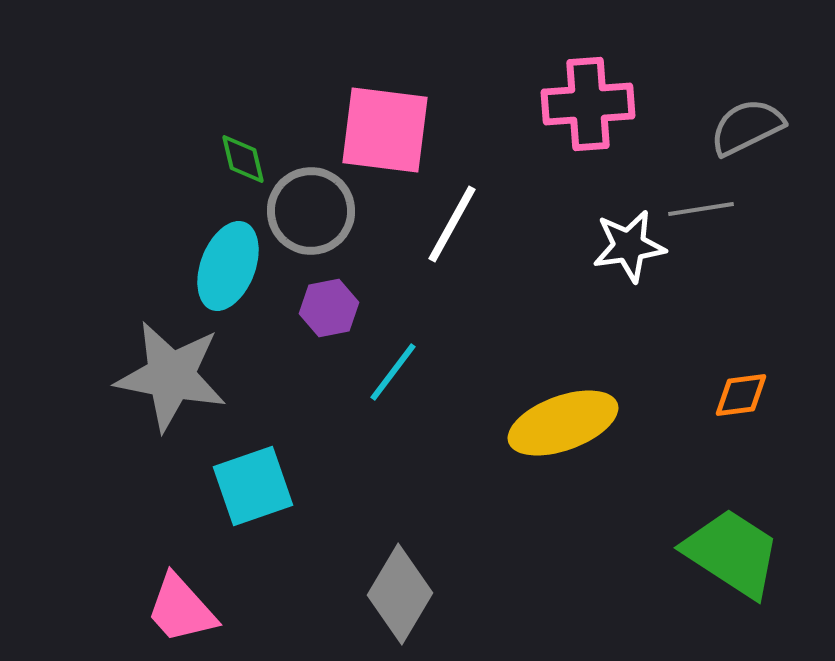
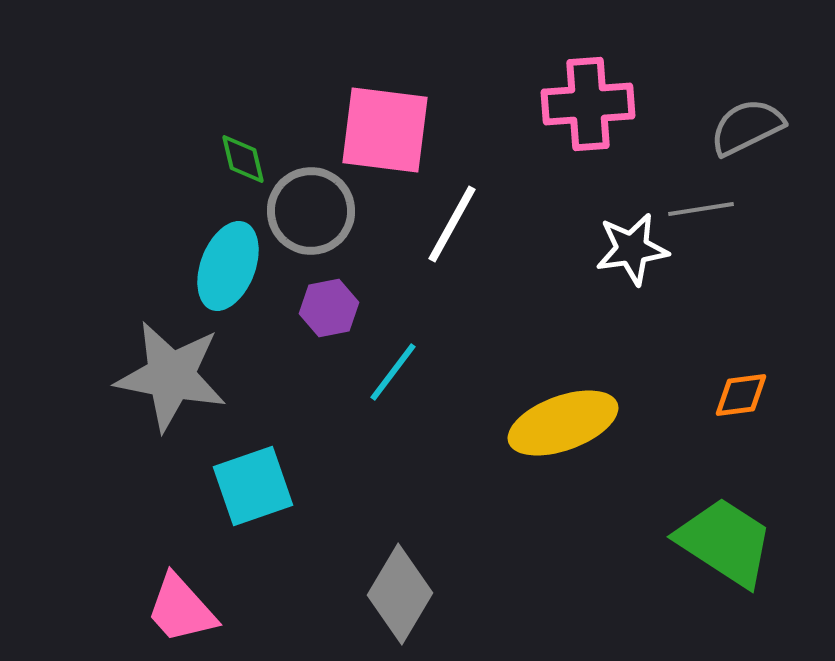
white star: moved 3 px right, 3 px down
green trapezoid: moved 7 px left, 11 px up
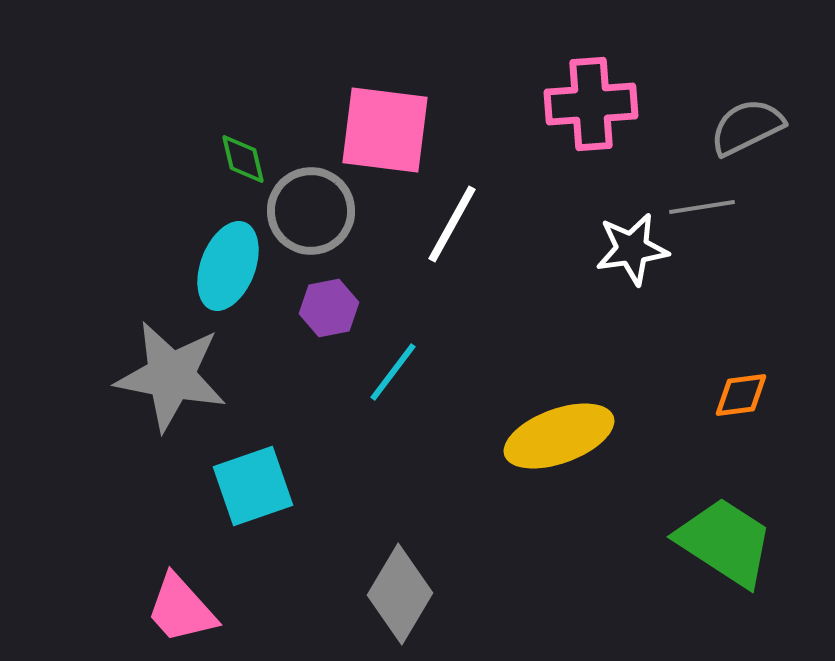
pink cross: moved 3 px right
gray line: moved 1 px right, 2 px up
yellow ellipse: moved 4 px left, 13 px down
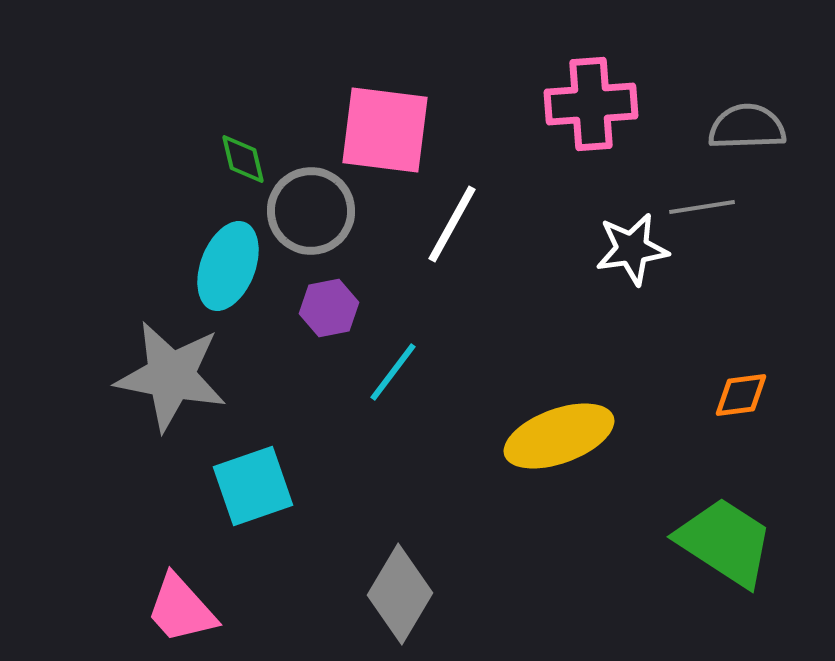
gray semicircle: rotated 24 degrees clockwise
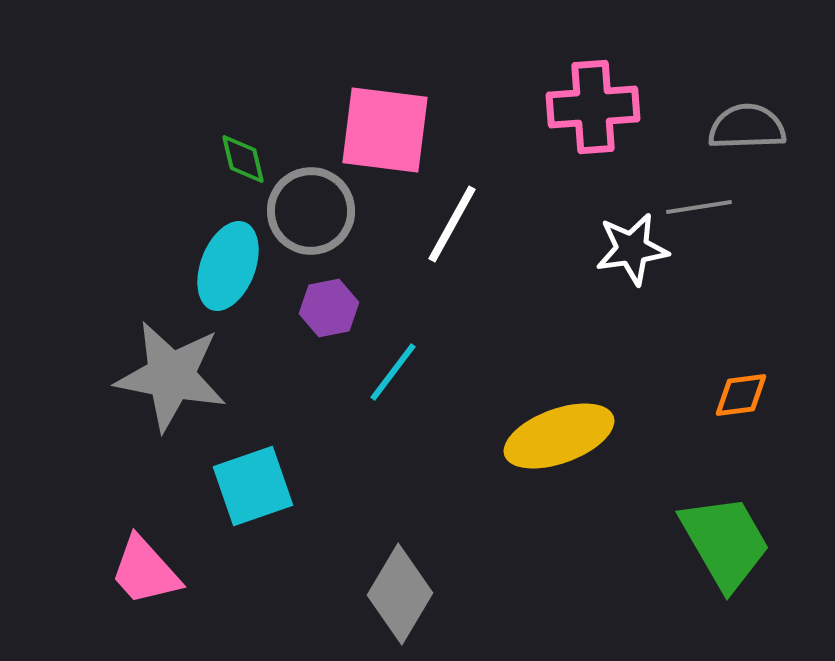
pink cross: moved 2 px right, 3 px down
gray line: moved 3 px left
green trapezoid: rotated 27 degrees clockwise
pink trapezoid: moved 36 px left, 38 px up
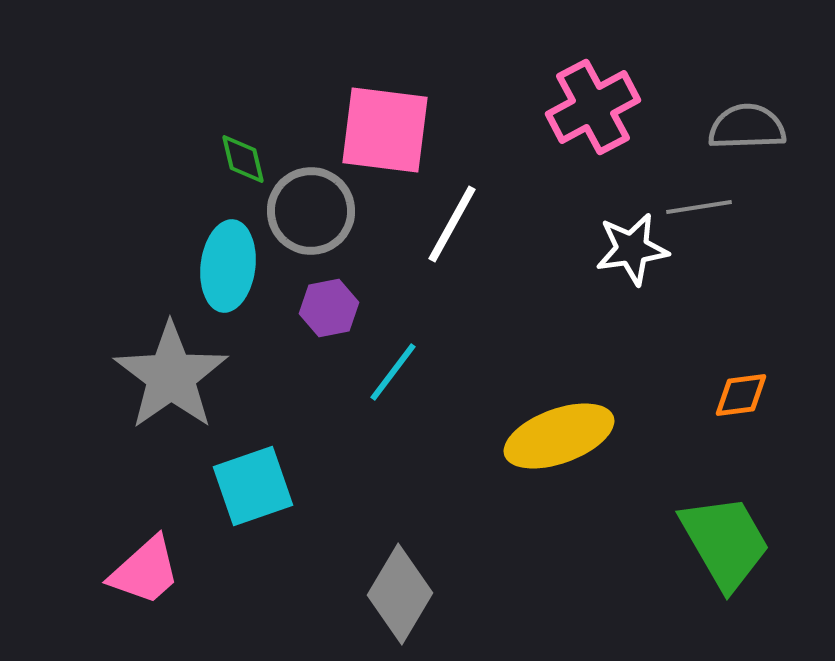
pink cross: rotated 24 degrees counterclockwise
cyan ellipse: rotated 14 degrees counterclockwise
gray star: rotated 26 degrees clockwise
pink trapezoid: rotated 90 degrees counterclockwise
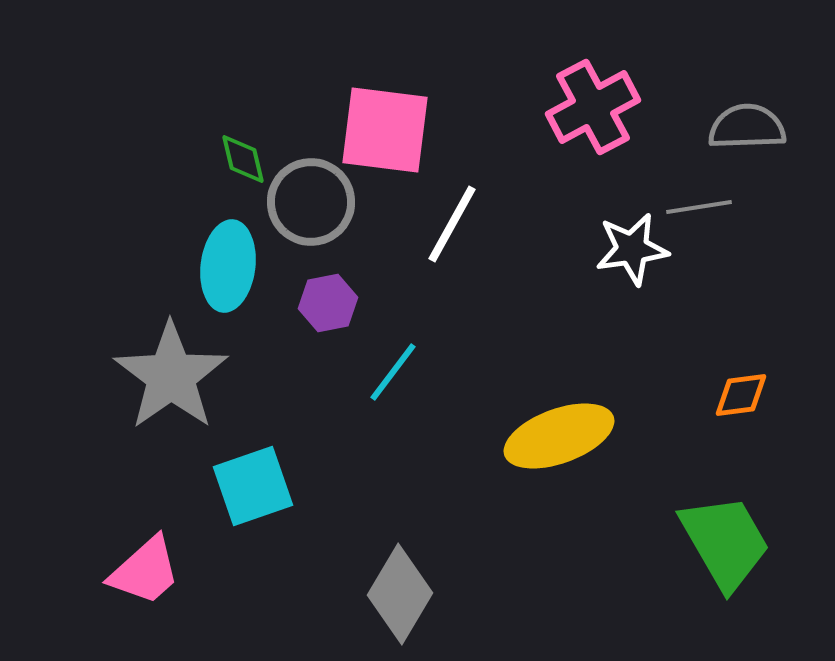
gray circle: moved 9 px up
purple hexagon: moved 1 px left, 5 px up
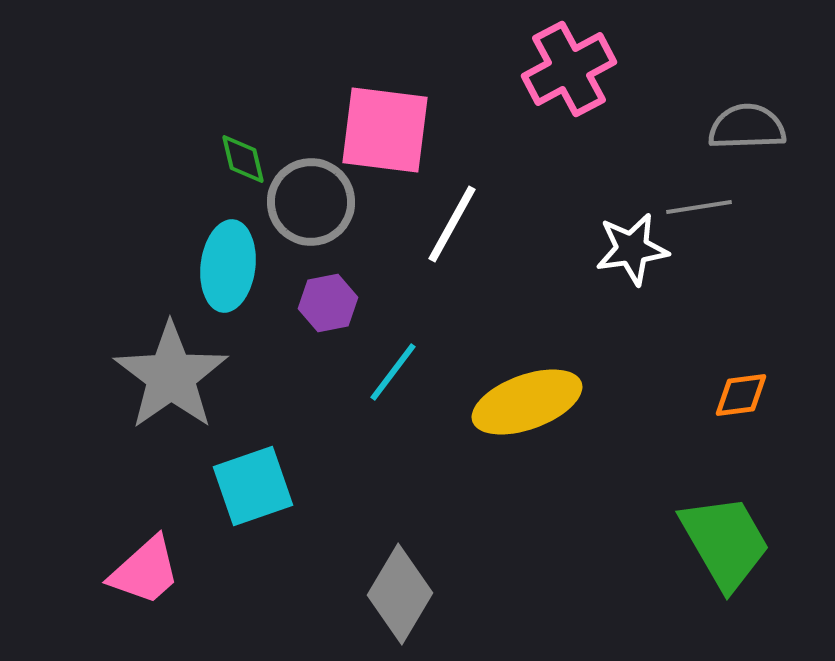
pink cross: moved 24 px left, 38 px up
yellow ellipse: moved 32 px left, 34 px up
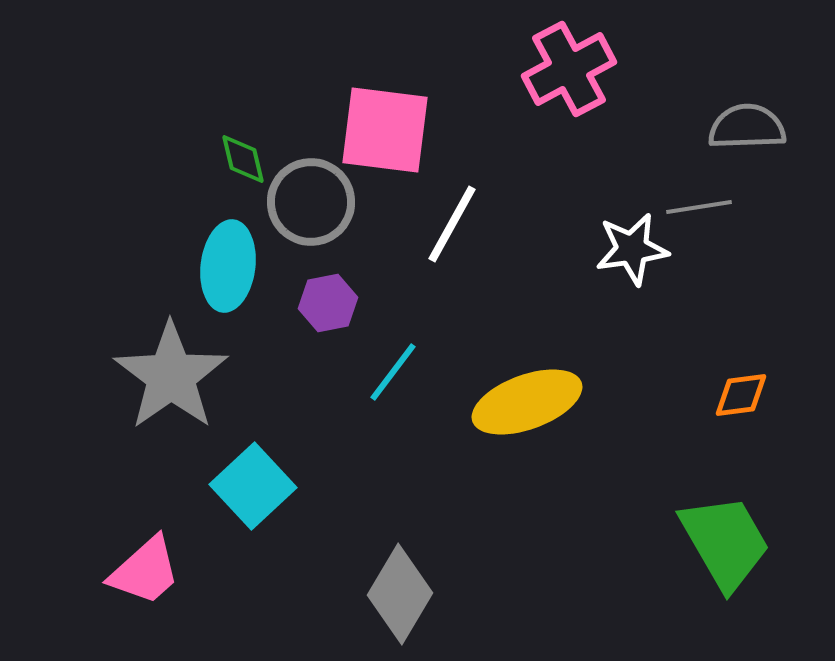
cyan square: rotated 24 degrees counterclockwise
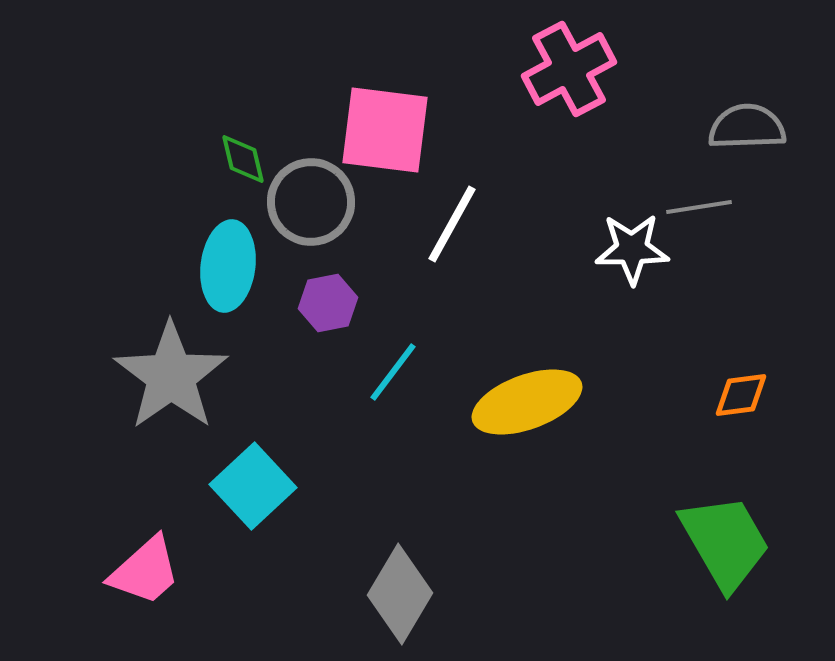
white star: rotated 8 degrees clockwise
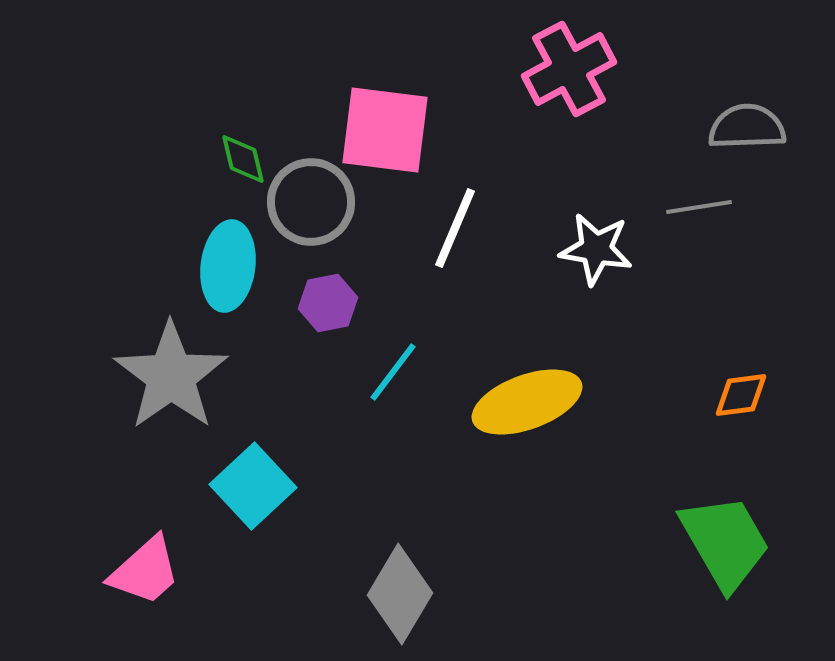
white line: moved 3 px right, 4 px down; rotated 6 degrees counterclockwise
white star: moved 36 px left; rotated 10 degrees clockwise
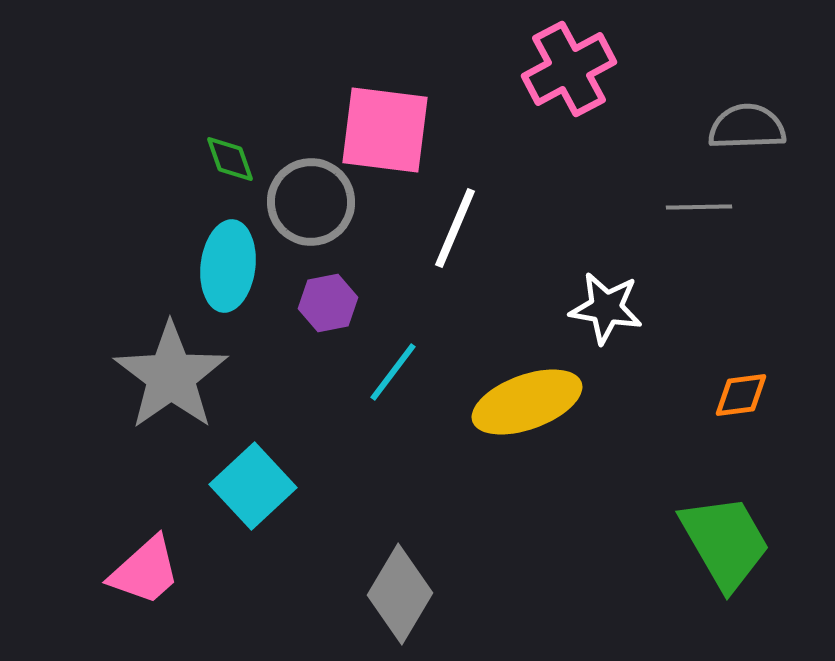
green diamond: moved 13 px left; rotated 6 degrees counterclockwise
gray line: rotated 8 degrees clockwise
white star: moved 10 px right, 59 px down
